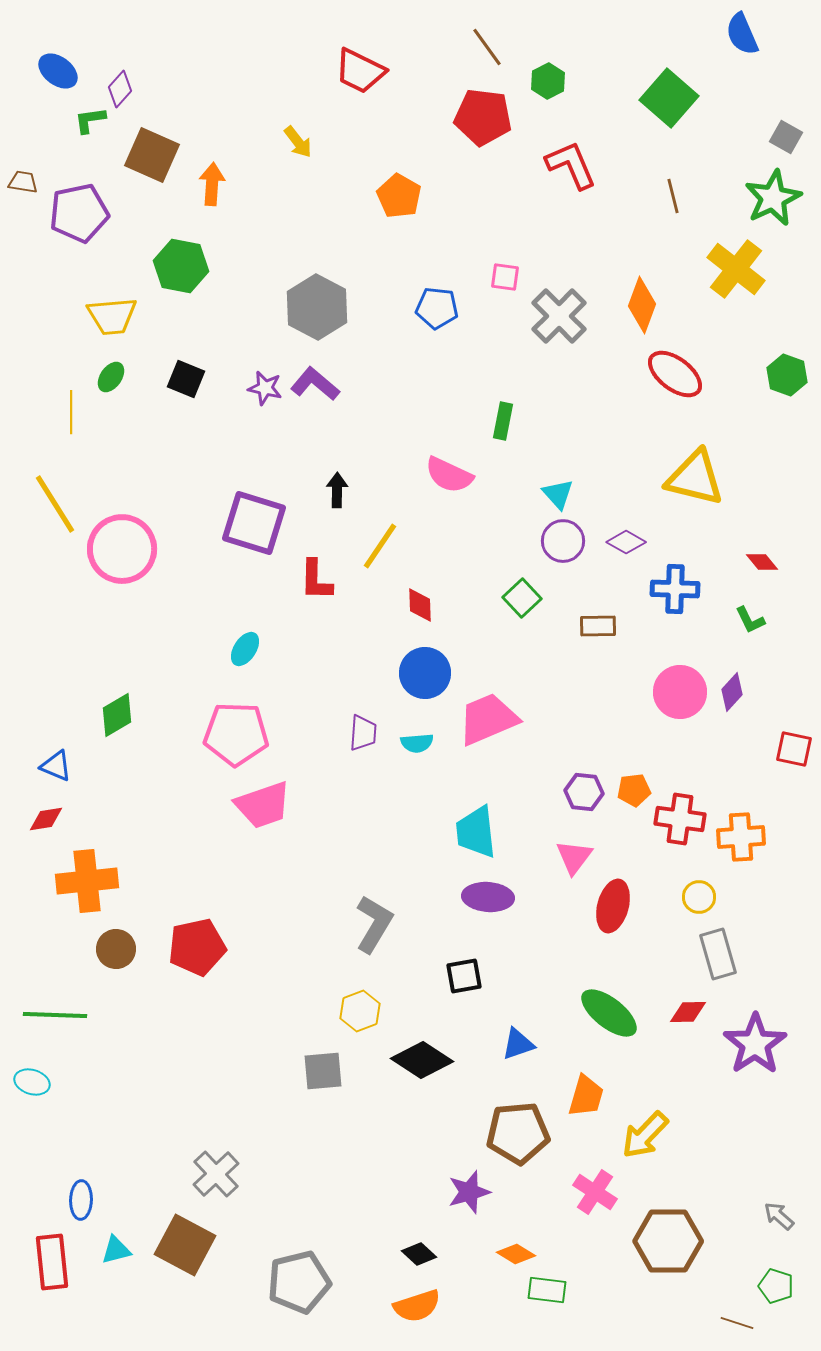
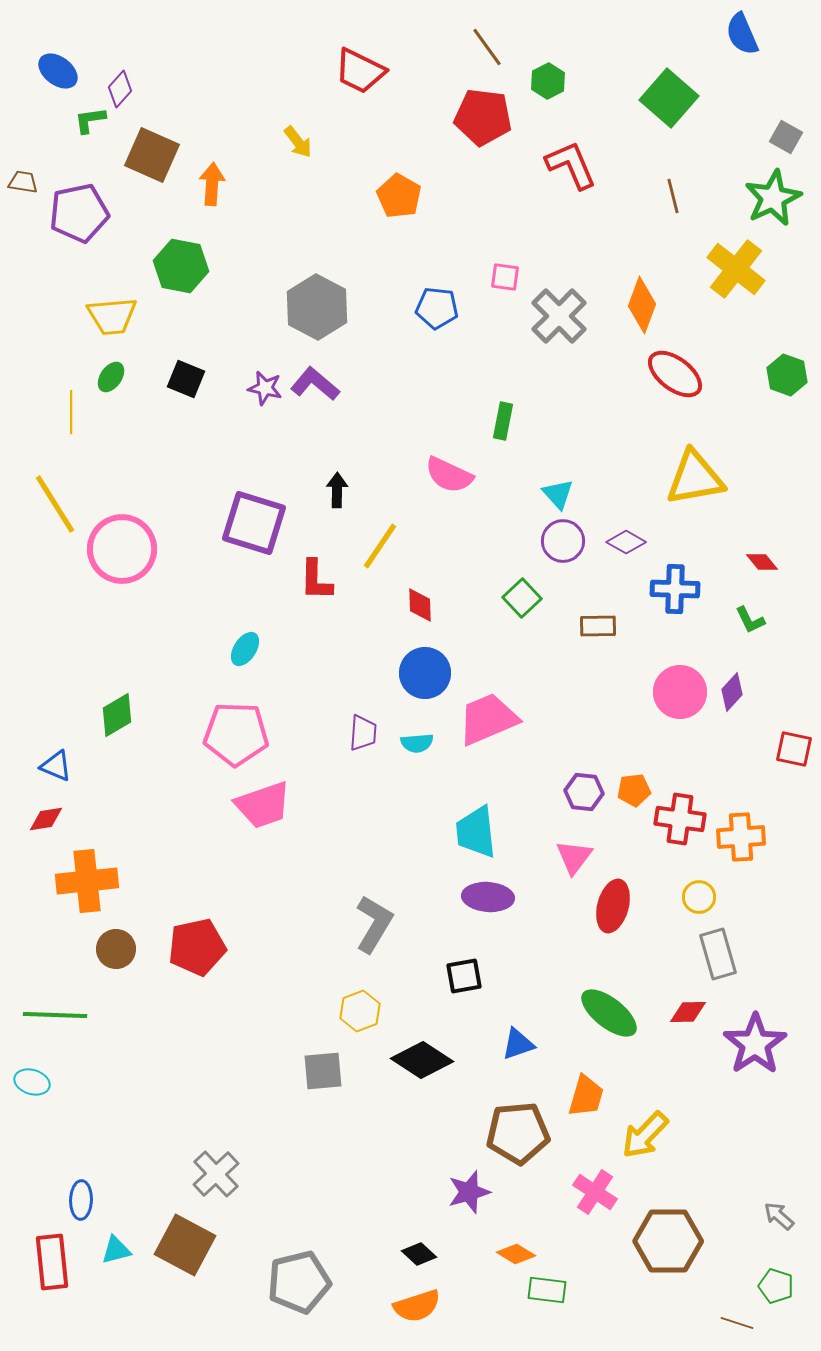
yellow triangle at (695, 478): rotated 24 degrees counterclockwise
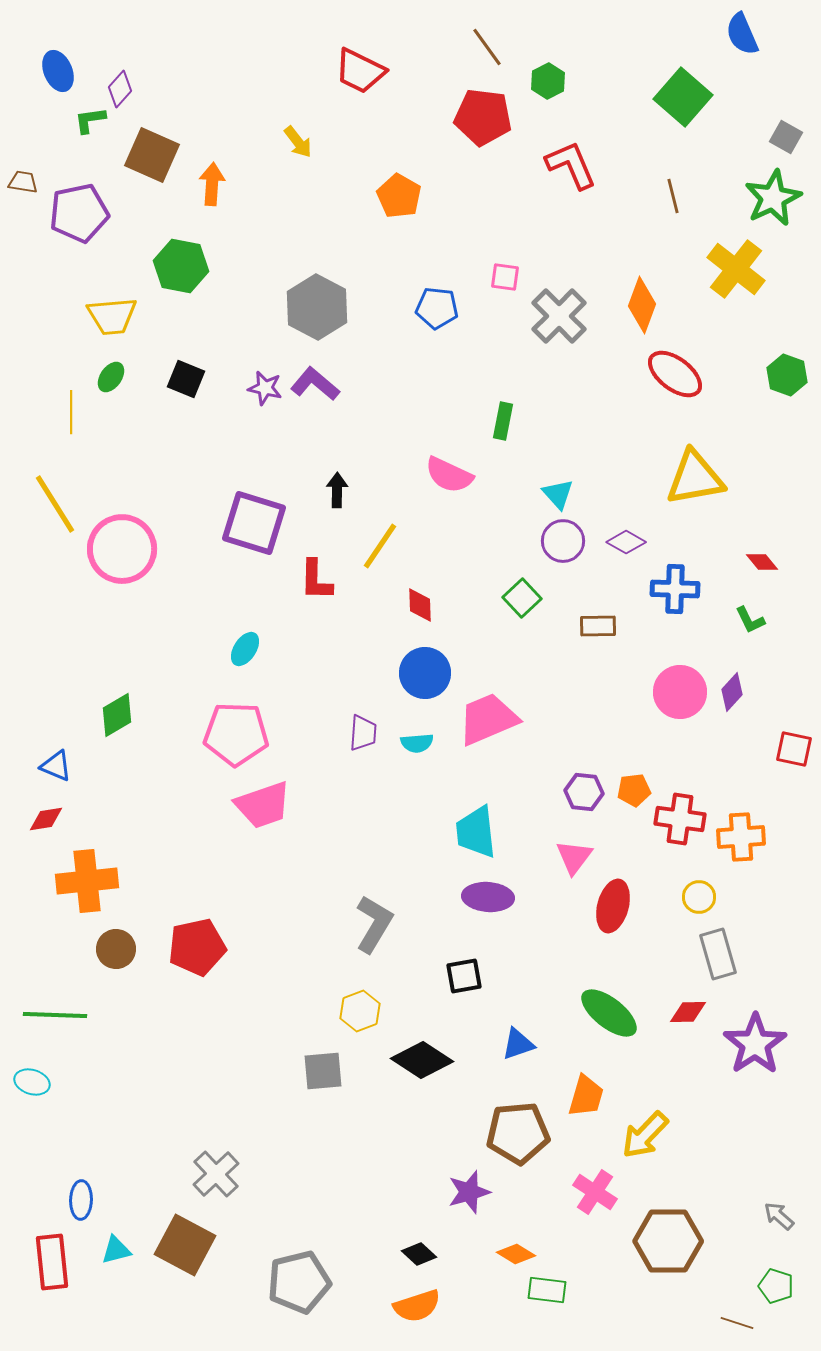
blue ellipse at (58, 71): rotated 30 degrees clockwise
green square at (669, 98): moved 14 px right, 1 px up
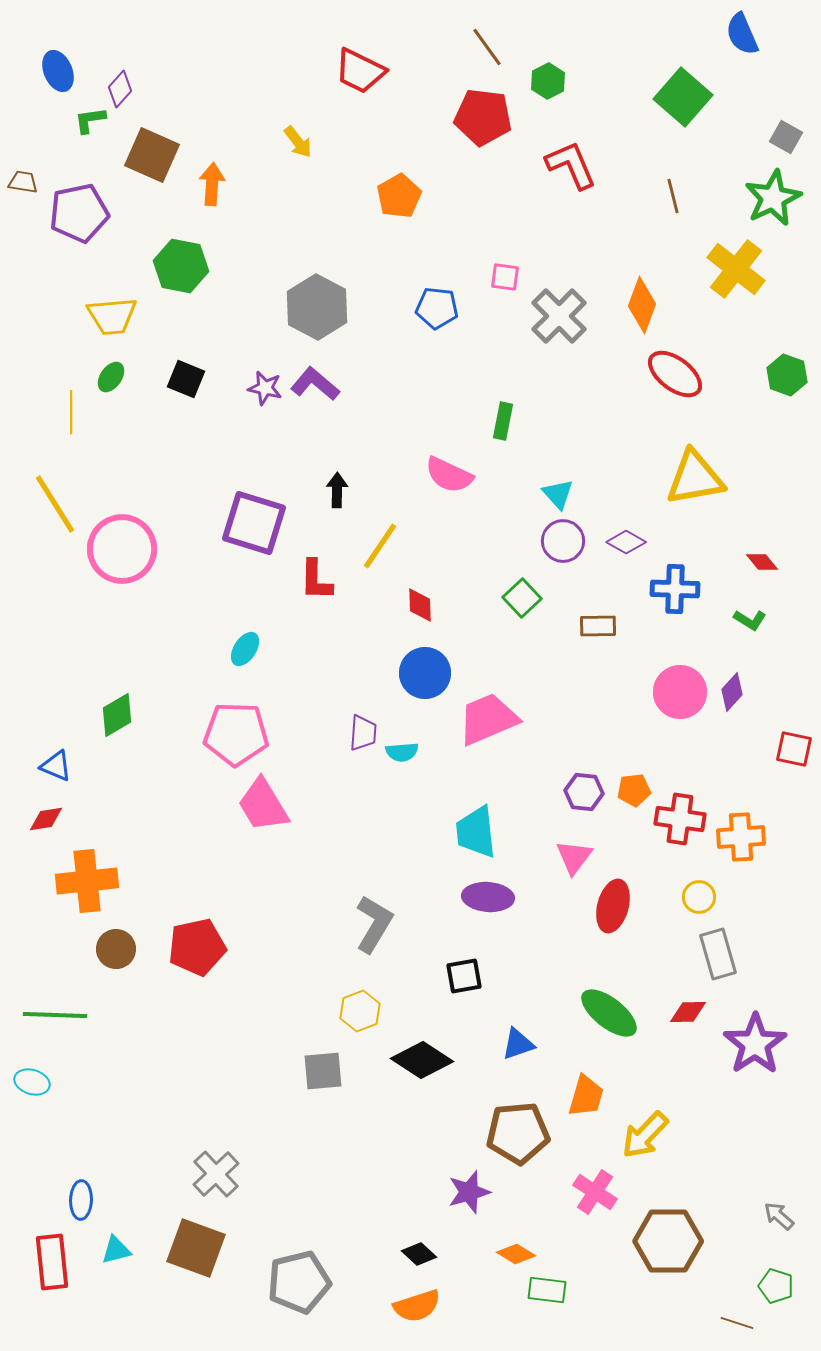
orange pentagon at (399, 196): rotated 12 degrees clockwise
green L-shape at (750, 620): rotated 32 degrees counterclockwise
cyan semicircle at (417, 743): moved 15 px left, 9 px down
pink trapezoid at (263, 805): rotated 78 degrees clockwise
brown square at (185, 1245): moved 11 px right, 3 px down; rotated 8 degrees counterclockwise
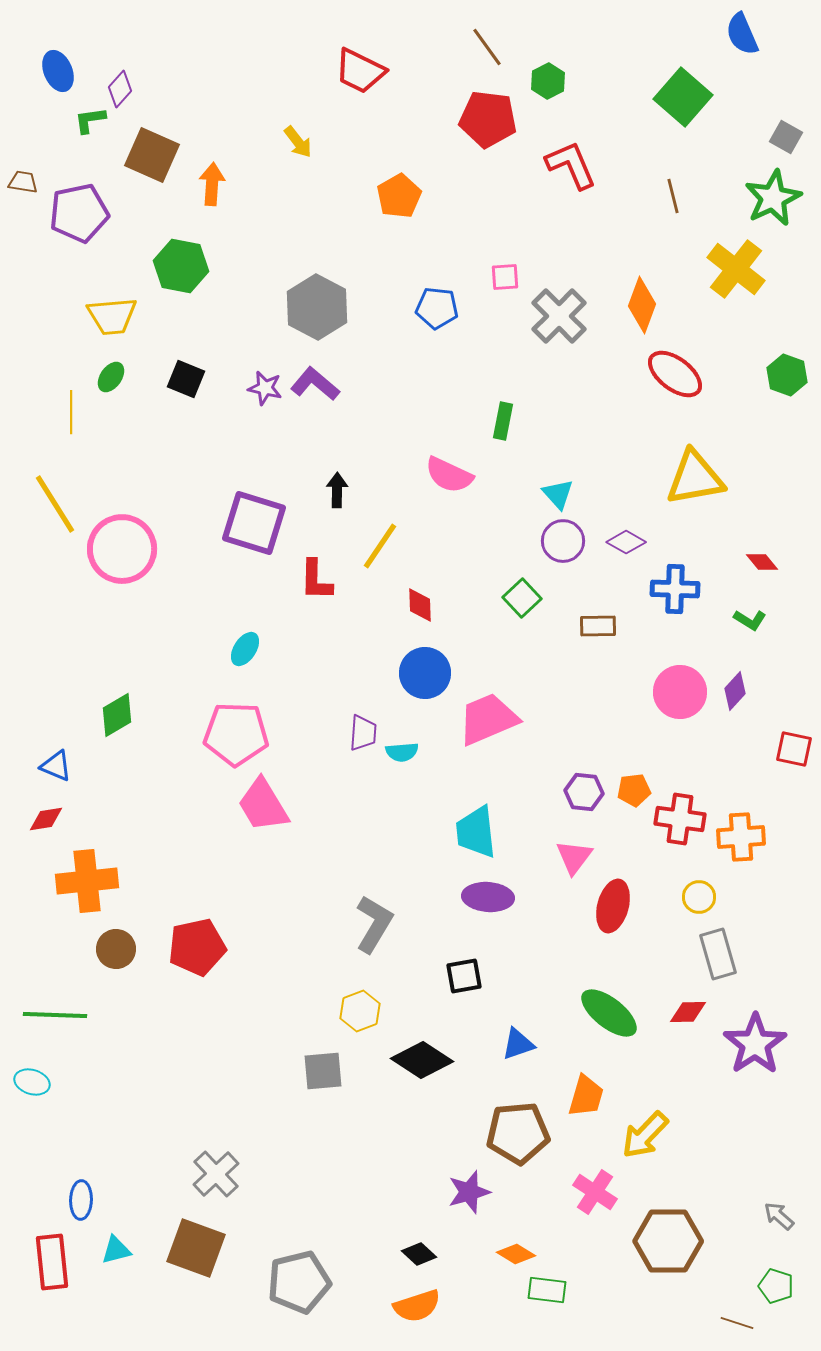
red pentagon at (483, 117): moved 5 px right, 2 px down
pink square at (505, 277): rotated 12 degrees counterclockwise
purple diamond at (732, 692): moved 3 px right, 1 px up
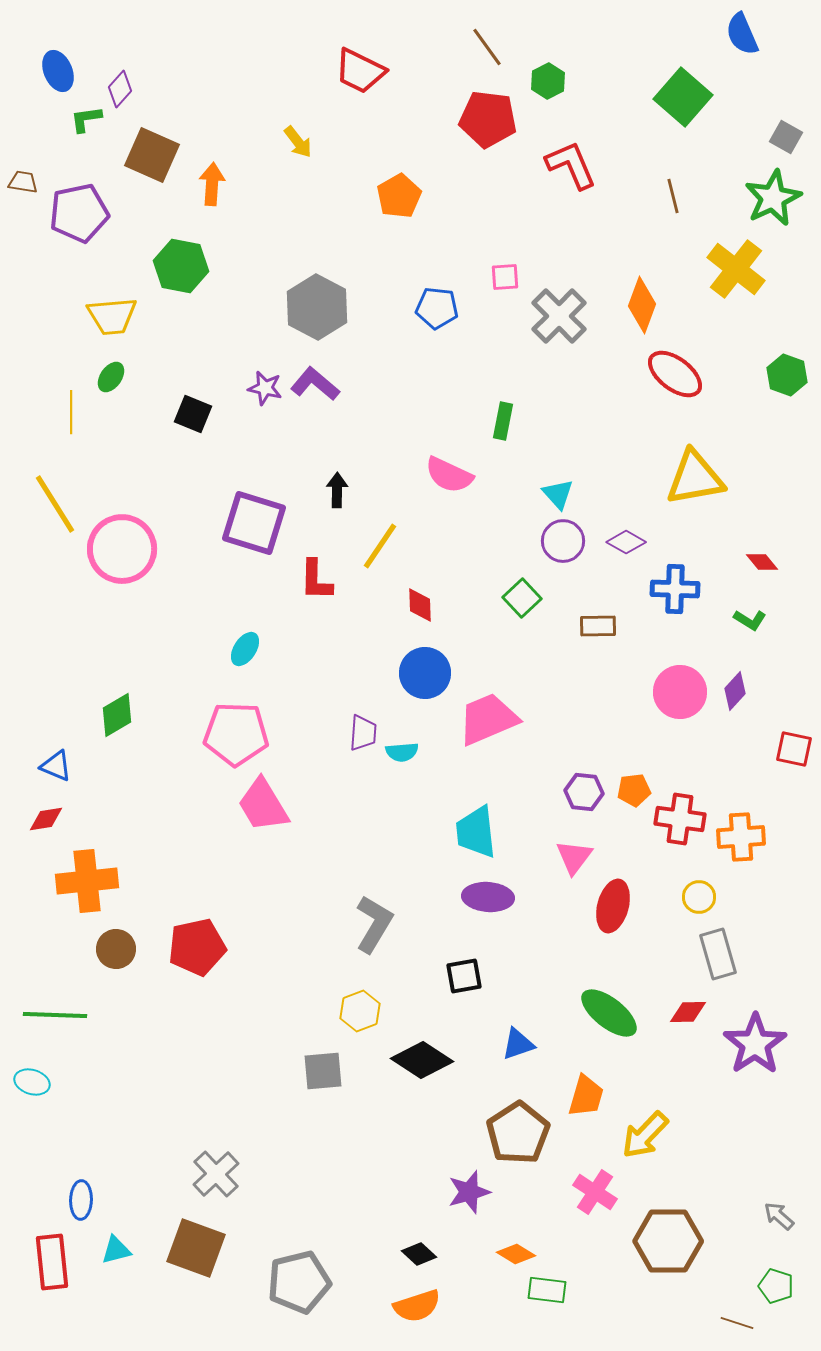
green L-shape at (90, 120): moved 4 px left, 1 px up
black square at (186, 379): moved 7 px right, 35 px down
brown pentagon at (518, 1133): rotated 28 degrees counterclockwise
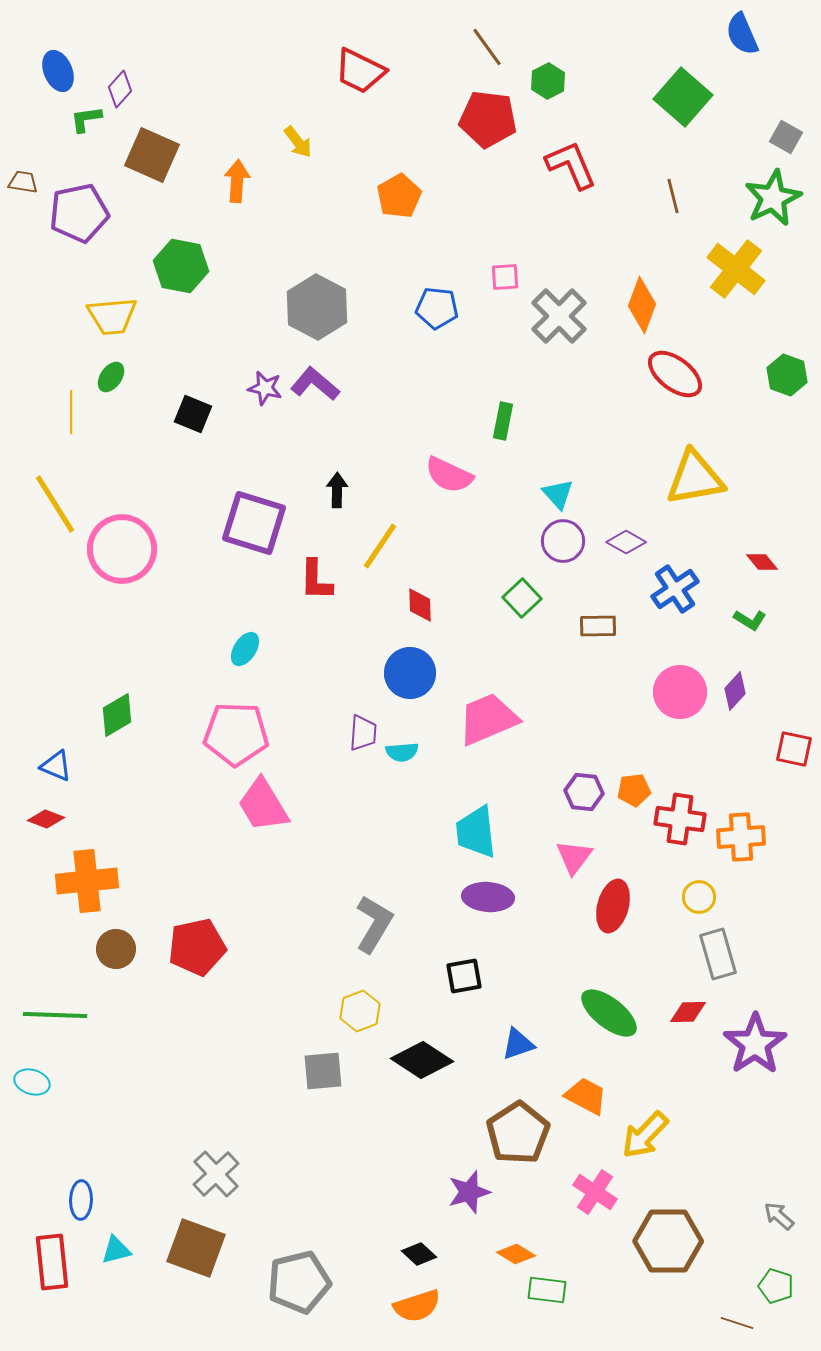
orange arrow at (212, 184): moved 25 px right, 3 px up
blue cross at (675, 589): rotated 36 degrees counterclockwise
blue circle at (425, 673): moved 15 px left
red diamond at (46, 819): rotated 30 degrees clockwise
orange trapezoid at (586, 1096): rotated 78 degrees counterclockwise
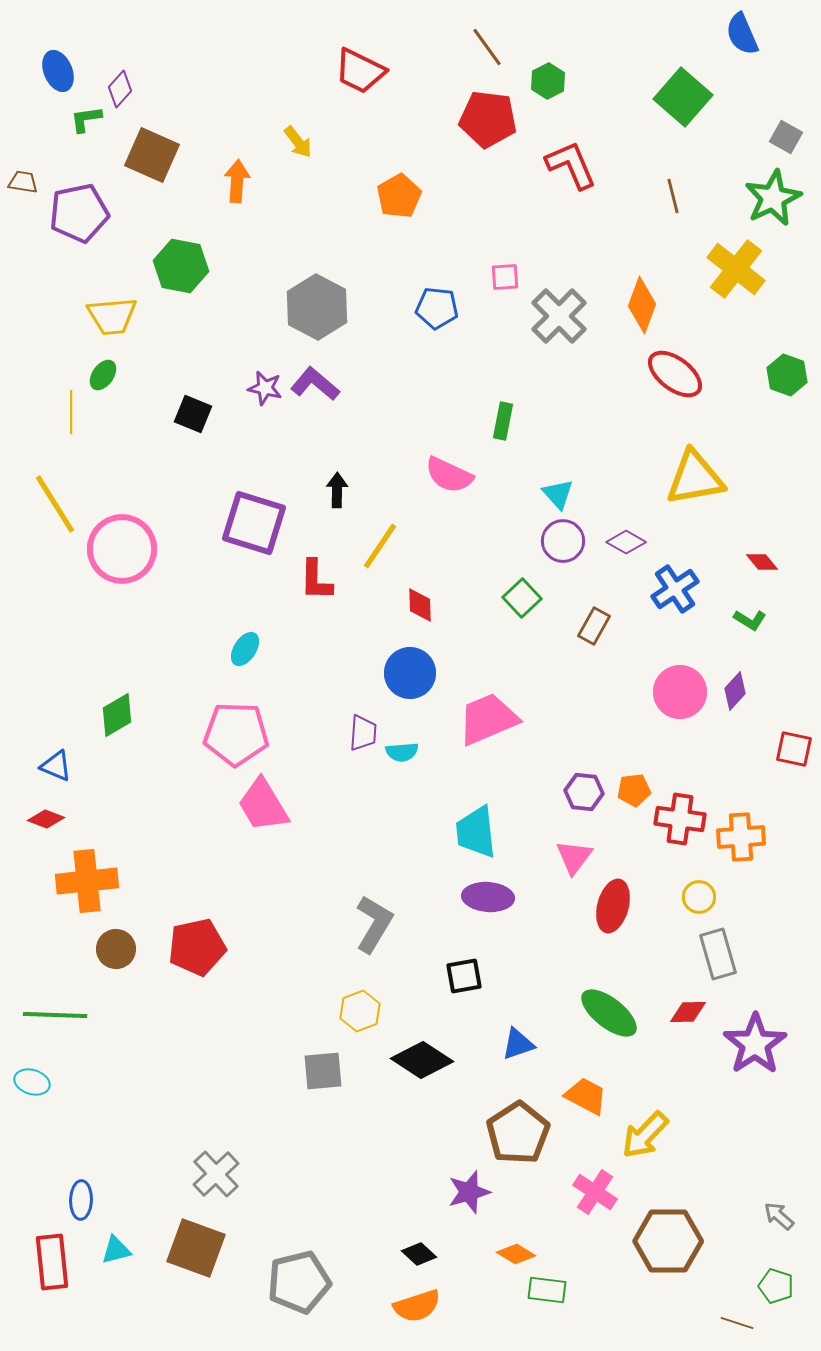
green ellipse at (111, 377): moved 8 px left, 2 px up
brown rectangle at (598, 626): moved 4 px left; rotated 60 degrees counterclockwise
